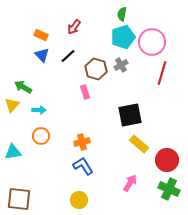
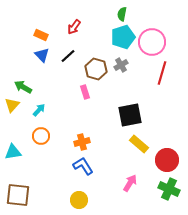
cyan arrow: rotated 48 degrees counterclockwise
brown square: moved 1 px left, 4 px up
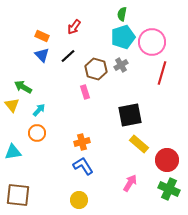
orange rectangle: moved 1 px right, 1 px down
yellow triangle: rotated 21 degrees counterclockwise
orange circle: moved 4 px left, 3 px up
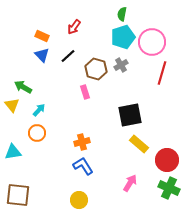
green cross: moved 1 px up
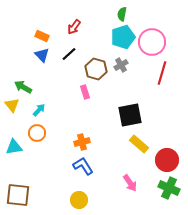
black line: moved 1 px right, 2 px up
cyan triangle: moved 1 px right, 5 px up
pink arrow: rotated 114 degrees clockwise
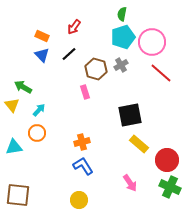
red line: moved 1 px left; rotated 65 degrees counterclockwise
green cross: moved 1 px right, 1 px up
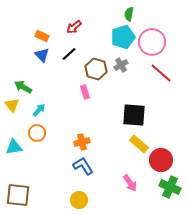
green semicircle: moved 7 px right
red arrow: rotated 14 degrees clockwise
black square: moved 4 px right; rotated 15 degrees clockwise
red circle: moved 6 px left
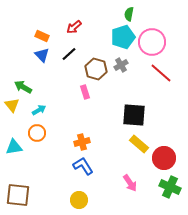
cyan arrow: rotated 16 degrees clockwise
red circle: moved 3 px right, 2 px up
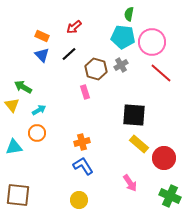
cyan pentagon: rotated 25 degrees clockwise
green cross: moved 9 px down
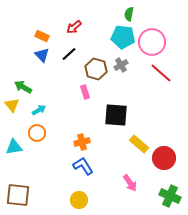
black square: moved 18 px left
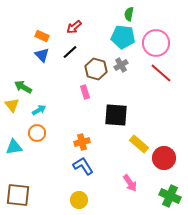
pink circle: moved 4 px right, 1 px down
black line: moved 1 px right, 2 px up
